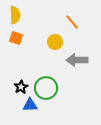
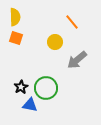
yellow semicircle: moved 2 px down
gray arrow: rotated 40 degrees counterclockwise
blue triangle: rotated 14 degrees clockwise
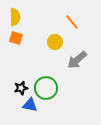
black star: moved 1 px down; rotated 16 degrees clockwise
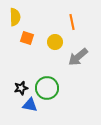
orange line: rotated 28 degrees clockwise
orange square: moved 11 px right
gray arrow: moved 1 px right, 3 px up
green circle: moved 1 px right
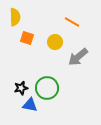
orange line: rotated 49 degrees counterclockwise
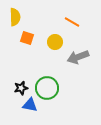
gray arrow: rotated 20 degrees clockwise
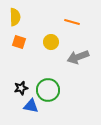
orange line: rotated 14 degrees counterclockwise
orange square: moved 8 px left, 4 px down
yellow circle: moved 4 px left
green circle: moved 1 px right, 2 px down
blue triangle: moved 1 px right, 1 px down
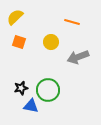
yellow semicircle: rotated 132 degrees counterclockwise
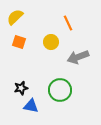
orange line: moved 4 px left, 1 px down; rotated 49 degrees clockwise
green circle: moved 12 px right
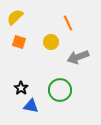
black star: rotated 24 degrees counterclockwise
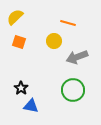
orange line: rotated 49 degrees counterclockwise
yellow circle: moved 3 px right, 1 px up
gray arrow: moved 1 px left
green circle: moved 13 px right
